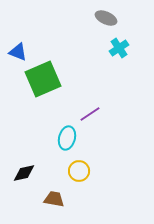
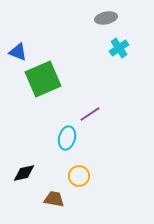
gray ellipse: rotated 35 degrees counterclockwise
yellow circle: moved 5 px down
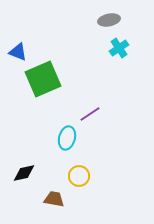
gray ellipse: moved 3 px right, 2 px down
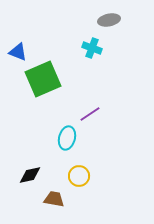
cyan cross: moved 27 px left; rotated 36 degrees counterclockwise
black diamond: moved 6 px right, 2 px down
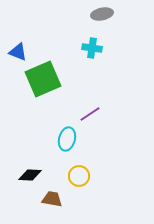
gray ellipse: moved 7 px left, 6 px up
cyan cross: rotated 12 degrees counterclockwise
cyan ellipse: moved 1 px down
black diamond: rotated 15 degrees clockwise
brown trapezoid: moved 2 px left
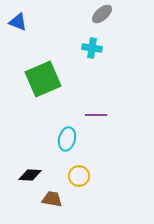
gray ellipse: rotated 30 degrees counterclockwise
blue triangle: moved 30 px up
purple line: moved 6 px right, 1 px down; rotated 35 degrees clockwise
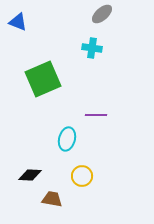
yellow circle: moved 3 px right
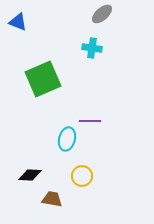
purple line: moved 6 px left, 6 px down
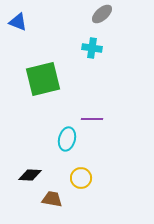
green square: rotated 9 degrees clockwise
purple line: moved 2 px right, 2 px up
yellow circle: moved 1 px left, 2 px down
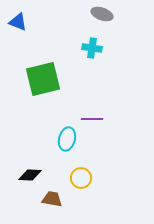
gray ellipse: rotated 60 degrees clockwise
